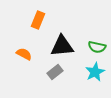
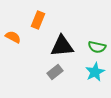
orange semicircle: moved 11 px left, 17 px up
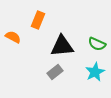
green semicircle: moved 3 px up; rotated 12 degrees clockwise
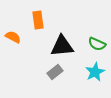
orange rectangle: rotated 30 degrees counterclockwise
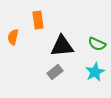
orange semicircle: rotated 105 degrees counterclockwise
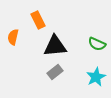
orange rectangle: rotated 18 degrees counterclockwise
black triangle: moved 7 px left
cyan star: moved 1 px right, 5 px down
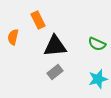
cyan star: moved 2 px right, 2 px down; rotated 12 degrees clockwise
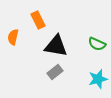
black triangle: moved 1 px right; rotated 15 degrees clockwise
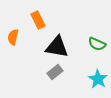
black triangle: moved 1 px right, 1 px down
cyan star: rotated 24 degrees counterclockwise
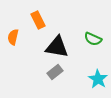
green semicircle: moved 4 px left, 5 px up
